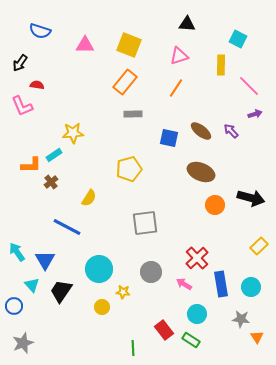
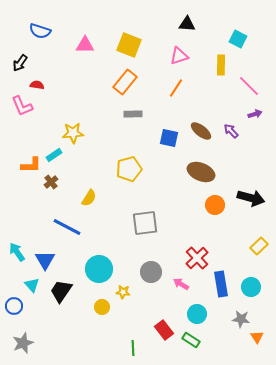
pink arrow at (184, 284): moved 3 px left
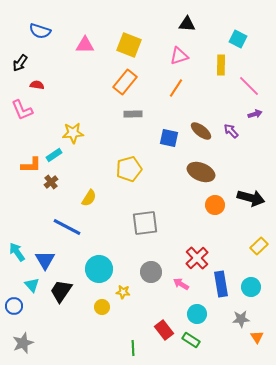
pink L-shape at (22, 106): moved 4 px down
gray star at (241, 319): rotated 12 degrees counterclockwise
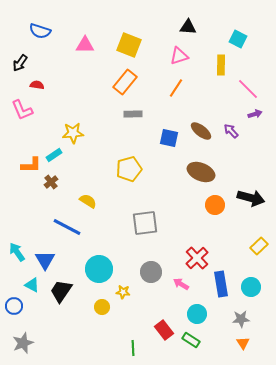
black triangle at (187, 24): moved 1 px right, 3 px down
pink line at (249, 86): moved 1 px left, 3 px down
yellow semicircle at (89, 198): moved 1 px left, 3 px down; rotated 90 degrees counterclockwise
cyan triangle at (32, 285): rotated 21 degrees counterclockwise
orange triangle at (257, 337): moved 14 px left, 6 px down
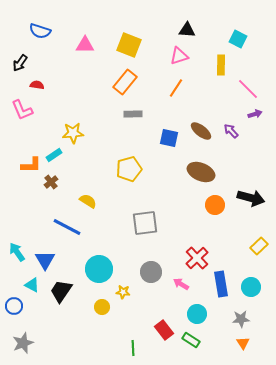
black triangle at (188, 27): moved 1 px left, 3 px down
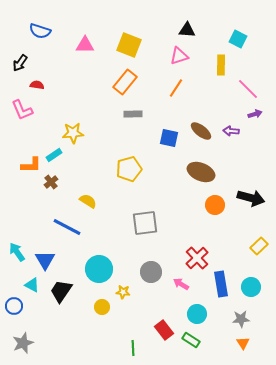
purple arrow at (231, 131): rotated 42 degrees counterclockwise
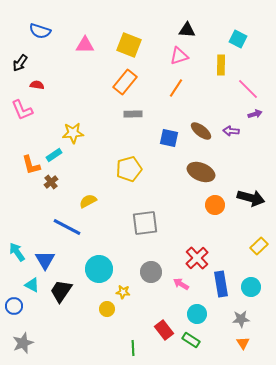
orange L-shape at (31, 165): rotated 75 degrees clockwise
yellow semicircle at (88, 201): rotated 60 degrees counterclockwise
yellow circle at (102, 307): moved 5 px right, 2 px down
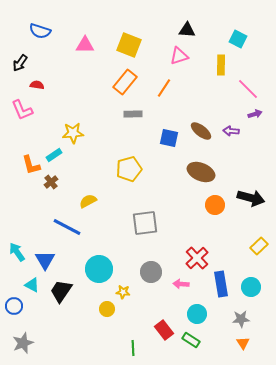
orange line at (176, 88): moved 12 px left
pink arrow at (181, 284): rotated 28 degrees counterclockwise
